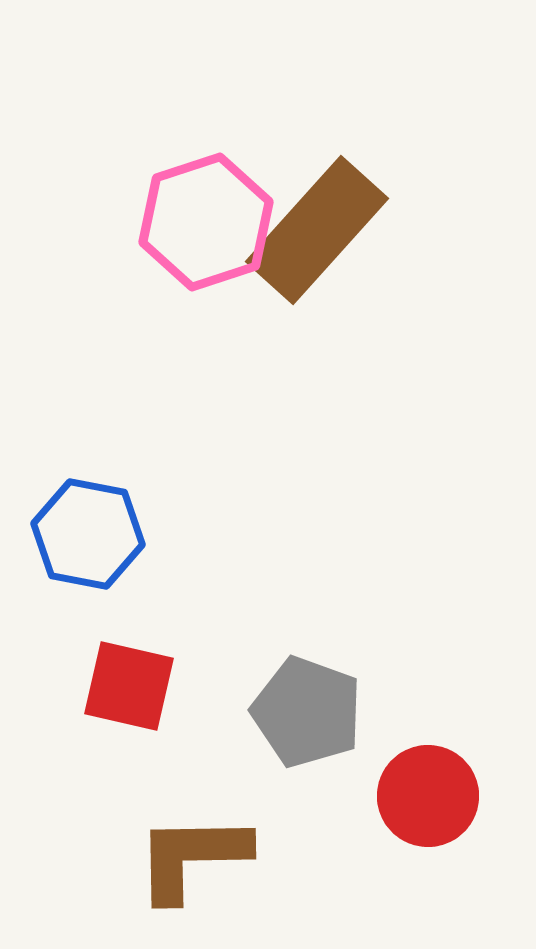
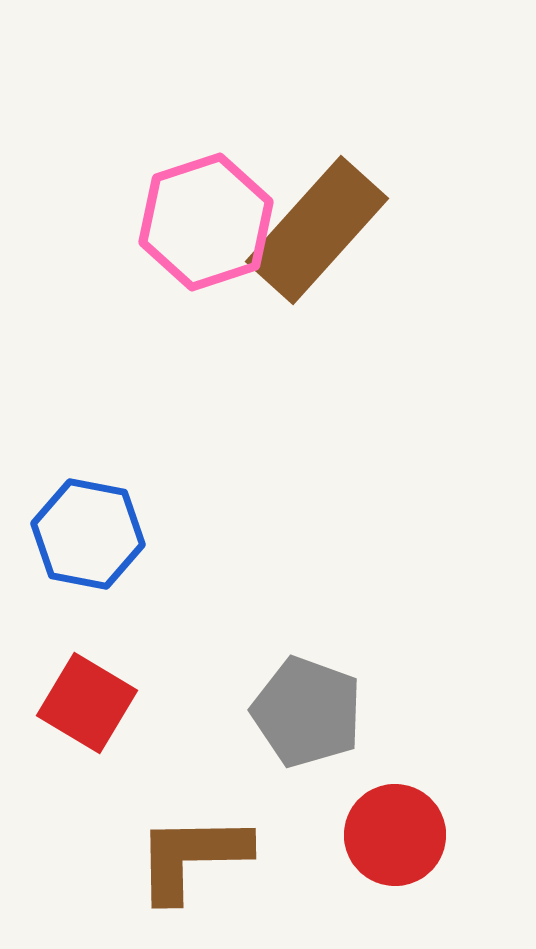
red square: moved 42 px left, 17 px down; rotated 18 degrees clockwise
red circle: moved 33 px left, 39 px down
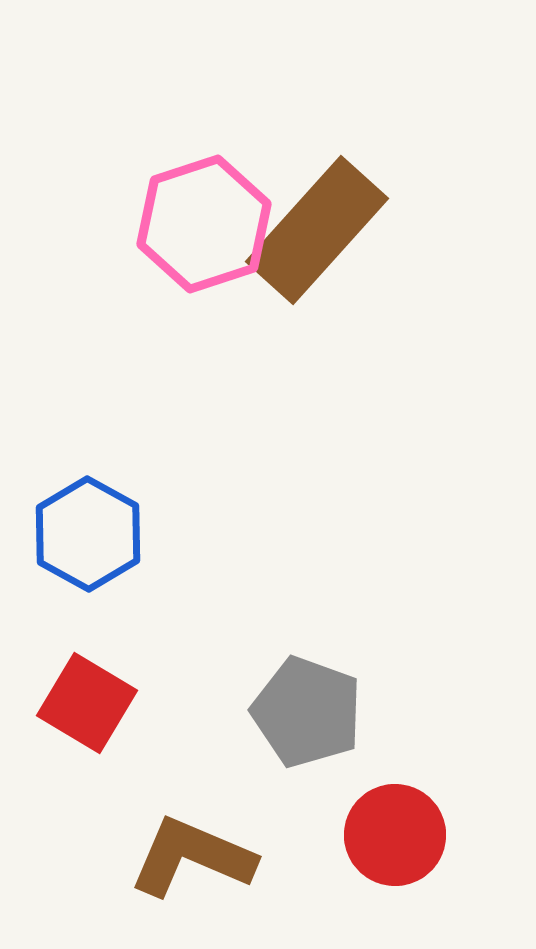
pink hexagon: moved 2 px left, 2 px down
blue hexagon: rotated 18 degrees clockwise
brown L-shape: rotated 24 degrees clockwise
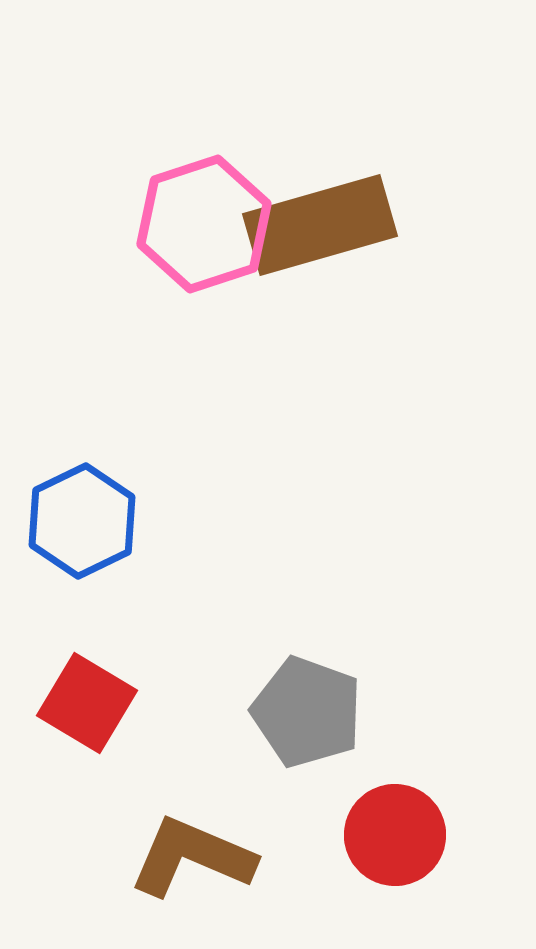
brown rectangle: moved 3 px right, 5 px up; rotated 32 degrees clockwise
blue hexagon: moved 6 px left, 13 px up; rotated 5 degrees clockwise
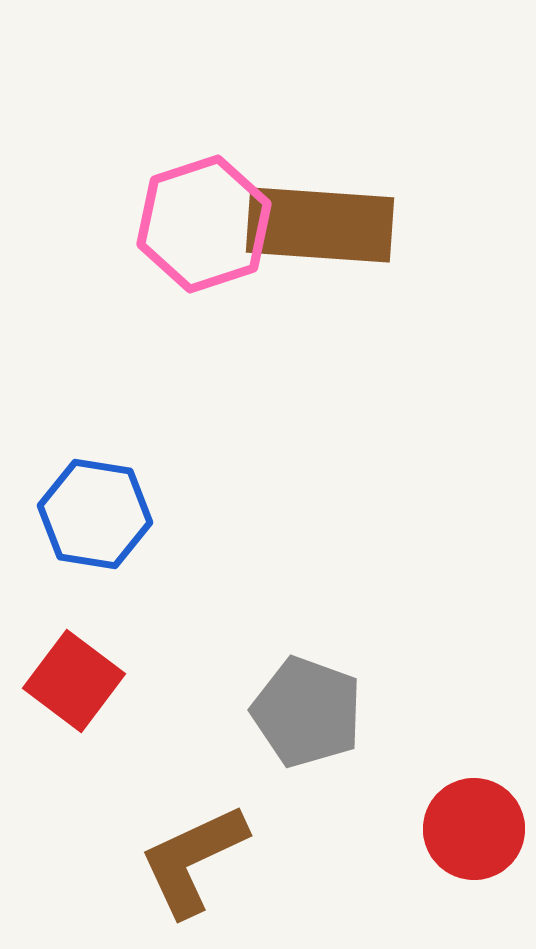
brown rectangle: rotated 20 degrees clockwise
blue hexagon: moved 13 px right, 7 px up; rotated 25 degrees counterclockwise
red square: moved 13 px left, 22 px up; rotated 6 degrees clockwise
red circle: moved 79 px right, 6 px up
brown L-shape: moved 1 px right, 3 px down; rotated 48 degrees counterclockwise
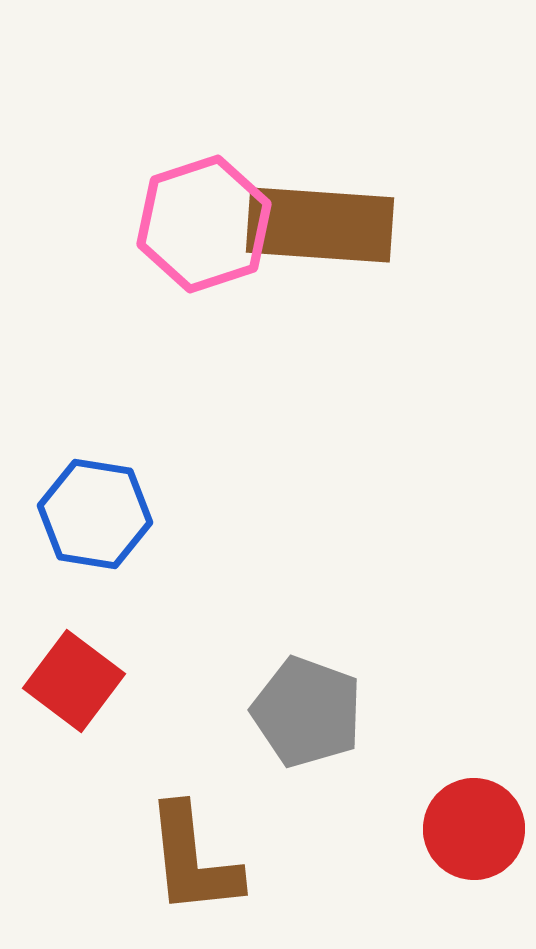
brown L-shape: rotated 71 degrees counterclockwise
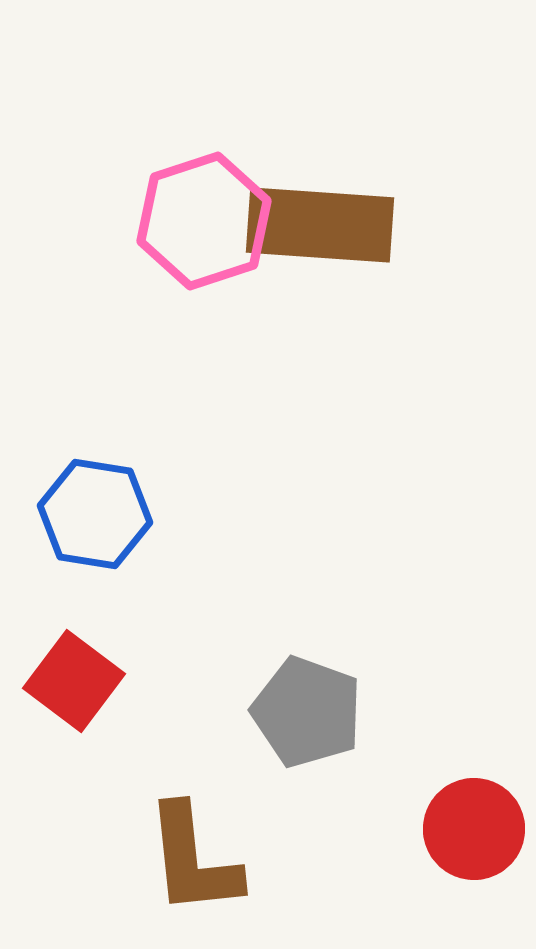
pink hexagon: moved 3 px up
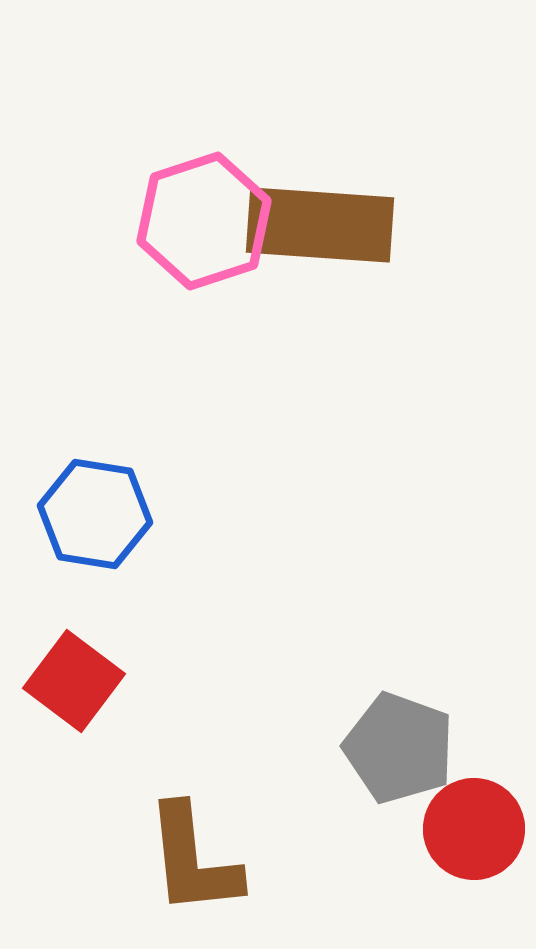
gray pentagon: moved 92 px right, 36 px down
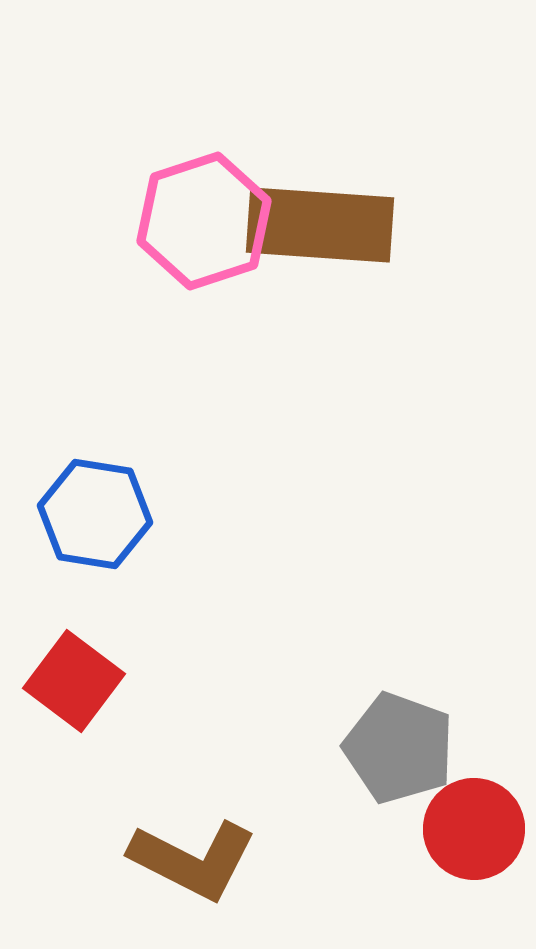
brown L-shape: rotated 57 degrees counterclockwise
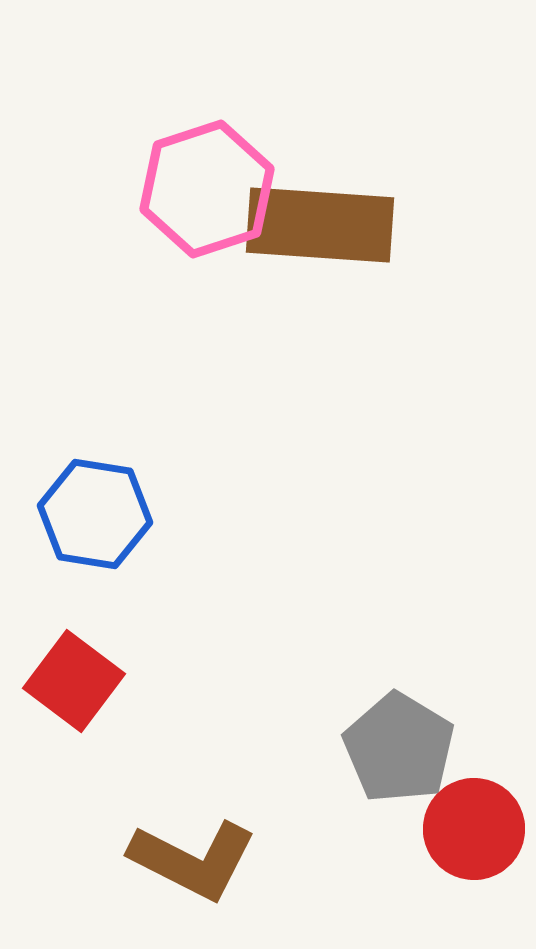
pink hexagon: moved 3 px right, 32 px up
gray pentagon: rotated 11 degrees clockwise
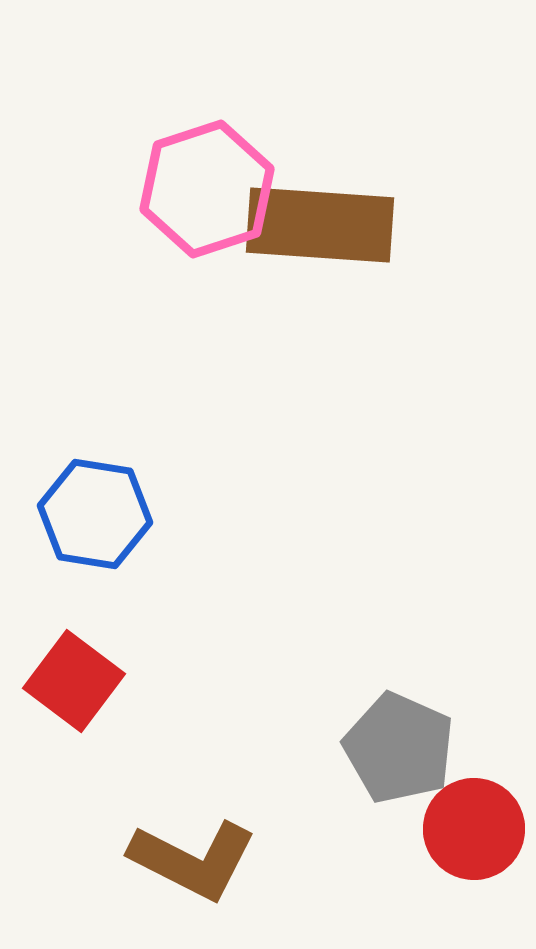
gray pentagon: rotated 7 degrees counterclockwise
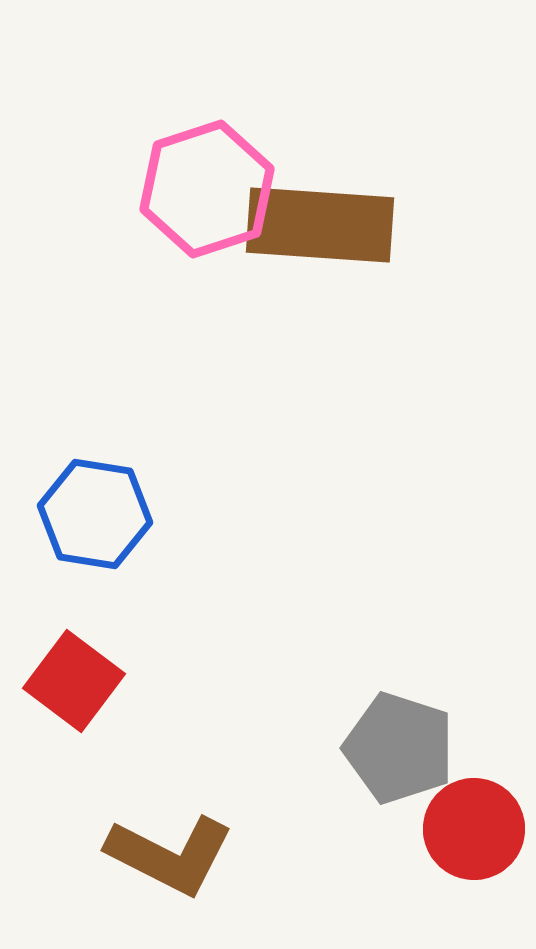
gray pentagon: rotated 6 degrees counterclockwise
brown L-shape: moved 23 px left, 5 px up
